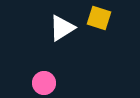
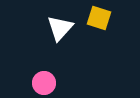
white triangle: moved 2 px left; rotated 16 degrees counterclockwise
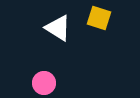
white triangle: moved 2 px left; rotated 40 degrees counterclockwise
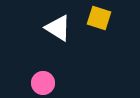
pink circle: moved 1 px left
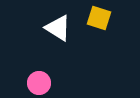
pink circle: moved 4 px left
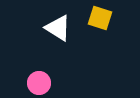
yellow square: moved 1 px right
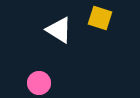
white triangle: moved 1 px right, 2 px down
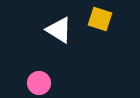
yellow square: moved 1 px down
